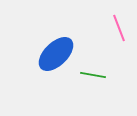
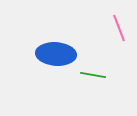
blue ellipse: rotated 48 degrees clockwise
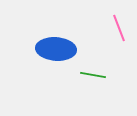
blue ellipse: moved 5 px up
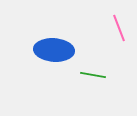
blue ellipse: moved 2 px left, 1 px down
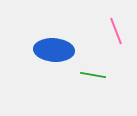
pink line: moved 3 px left, 3 px down
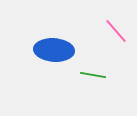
pink line: rotated 20 degrees counterclockwise
